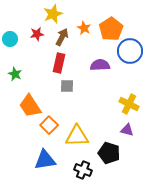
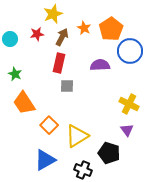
orange trapezoid: moved 6 px left, 3 px up
purple triangle: rotated 40 degrees clockwise
yellow triangle: rotated 30 degrees counterclockwise
blue triangle: rotated 20 degrees counterclockwise
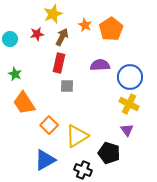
orange star: moved 1 px right, 3 px up
blue circle: moved 26 px down
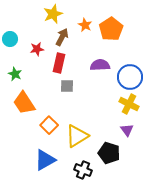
red star: moved 15 px down
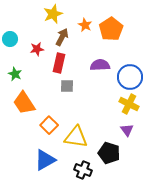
yellow triangle: moved 1 px left, 1 px down; rotated 40 degrees clockwise
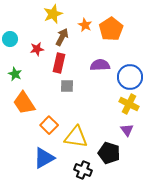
blue triangle: moved 1 px left, 2 px up
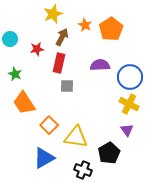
black pentagon: rotated 25 degrees clockwise
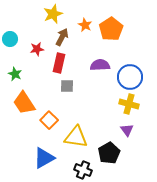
yellow cross: rotated 12 degrees counterclockwise
orange square: moved 5 px up
